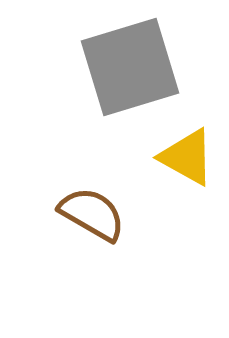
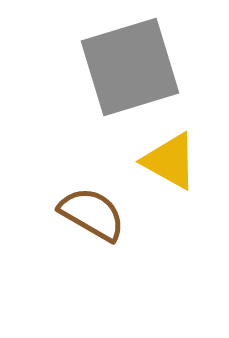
yellow triangle: moved 17 px left, 4 px down
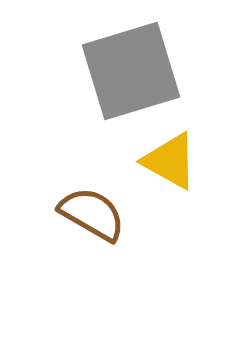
gray square: moved 1 px right, 4 px down
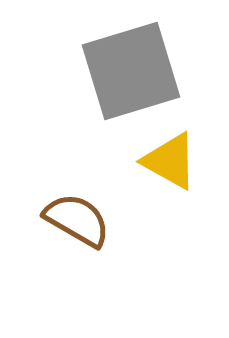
brown semicircle: moved 15 px left, 6 px down
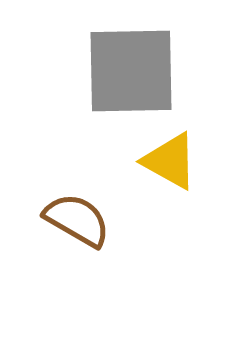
gray square: rotated 16 degrees clockwise
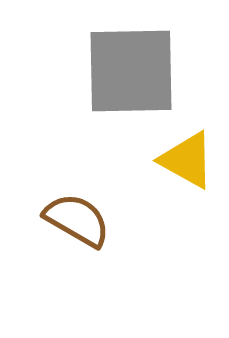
yellow triangle: moved 17 px right, 1 px up
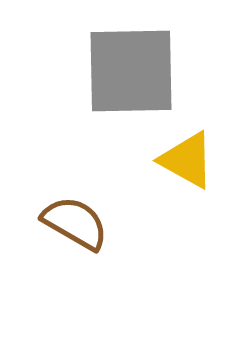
brown semicircle: moved 2 px left, 3 px down
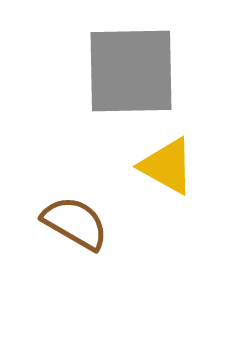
yellow triangle: moved 20 px left, 6 px down
